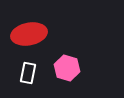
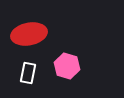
pink hexagon: moved 2 px up
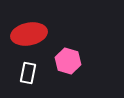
pink hexagon: moved 1 px right, 5 px up
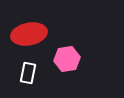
pink hexagon: moved 1 px left, 2 px up; rotated 25 degrees counterclockwise
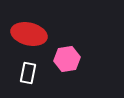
red ellipse: rotated 24 degrees clockwise
